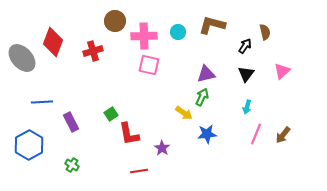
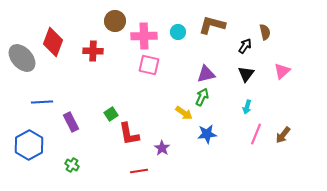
red cross: rotated 18 degrees clockwise
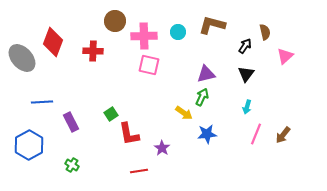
pink triangle: moved 3 px right, 15 px up
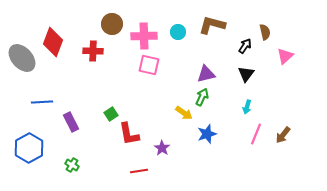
brown circle: moved 3 px left, 3 px down
blue star: rotated 12 degrees counterclockwise
blue hexagon: moved 3 px down
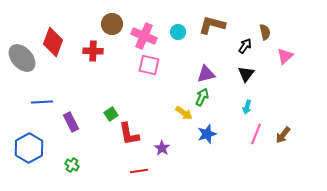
pink cross: rotated 25 degrees clockwise
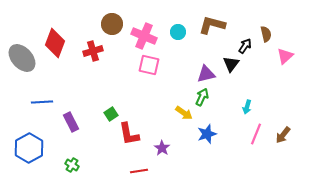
brown semicircle: moved 1 px right, 2 px down
red diamond: moved 2 px right, 1 px down
red cross: rotated 18 degrees counterclockwise
black triangle: moved 15 px left, 10 px up
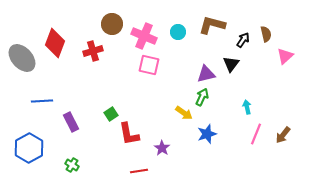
black arrow: moved 2 px left, 6 px up
blue line: moved 1 px up
cyan arrow: rotated 152 degrees clockwise
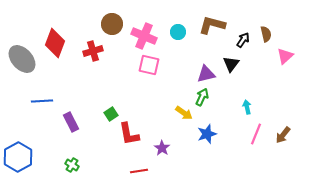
gray ellipse: moved 1 px down
blue hexagon: moved 11 px left, 9 px down
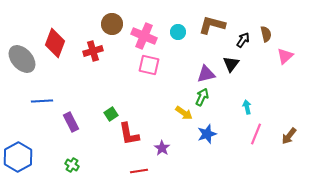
brown arrow: moved 6 px right, 1 px down
